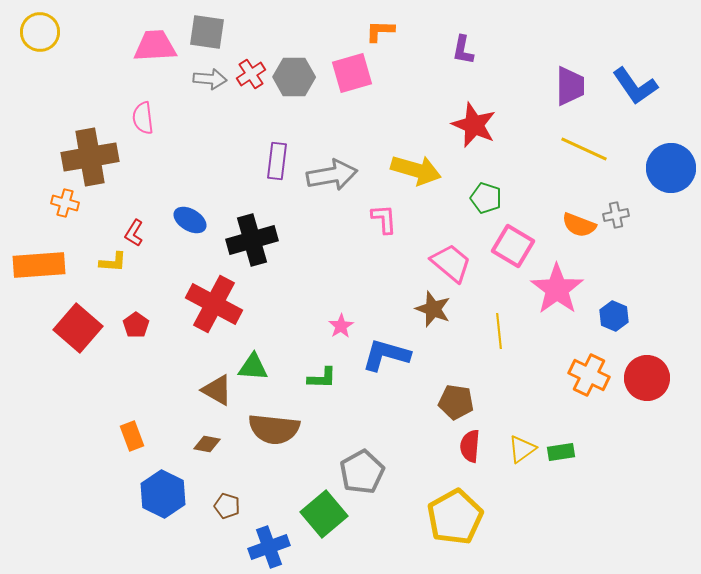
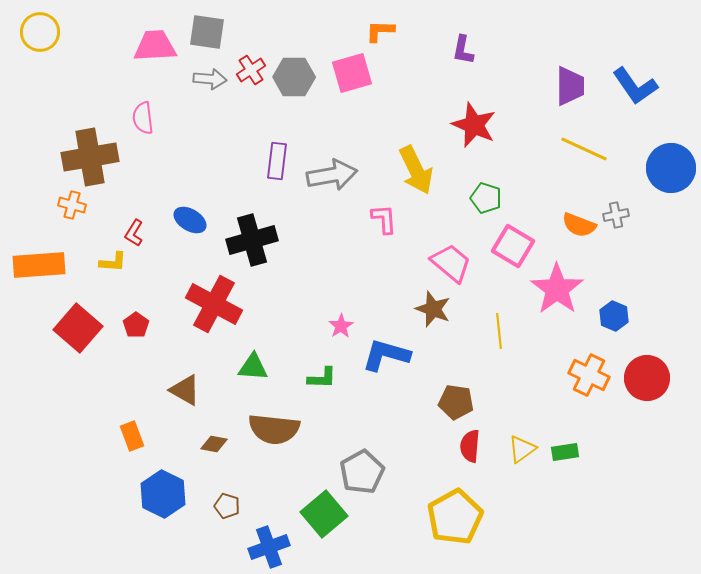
red cross at (251, 74): moved 4 px up
yellow arrow at (416, 170): rotated 48 degrees clockwise
orange cross at (65, 203): moved 7 px right, 2 px down
brown triangle at (217, 390): moved 32 px left
brown diamond at (207, 444): moved 7 px right
green rectangle at (561, 452): moved 4 px right
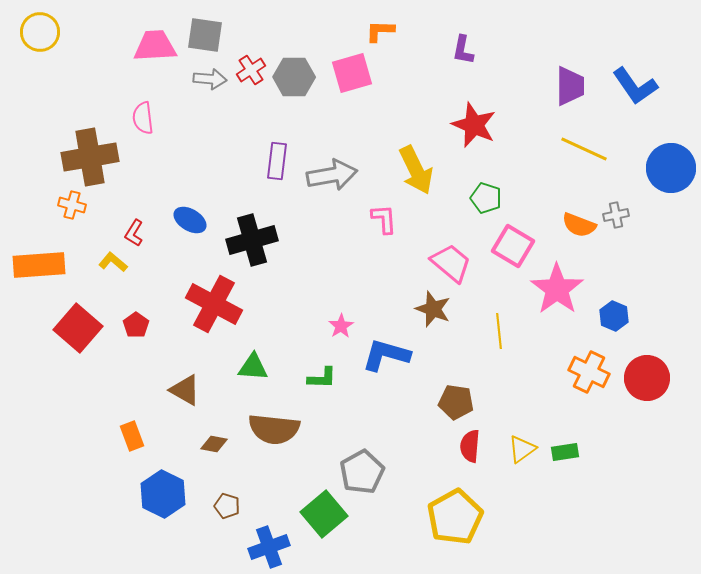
gray square at (207, 32): moved 2 px left, 3 px down
yellow L-shape at (113, 262): rotated 144 degrees counterclockwise
orange cross at (589, 375): moved 3 px up
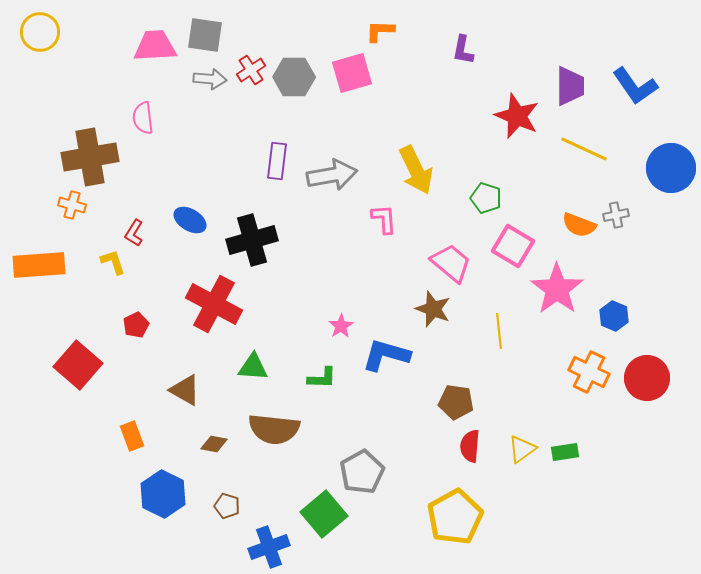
red star at (474, 125): moved 43 px right, 9 px up
yellow L-shape at (113, 262): rotated 32 degrees clockwise
red pentagon at (136, 325): rotated 10 degrees clockwise
red square at (78, 328): moved 37 px down
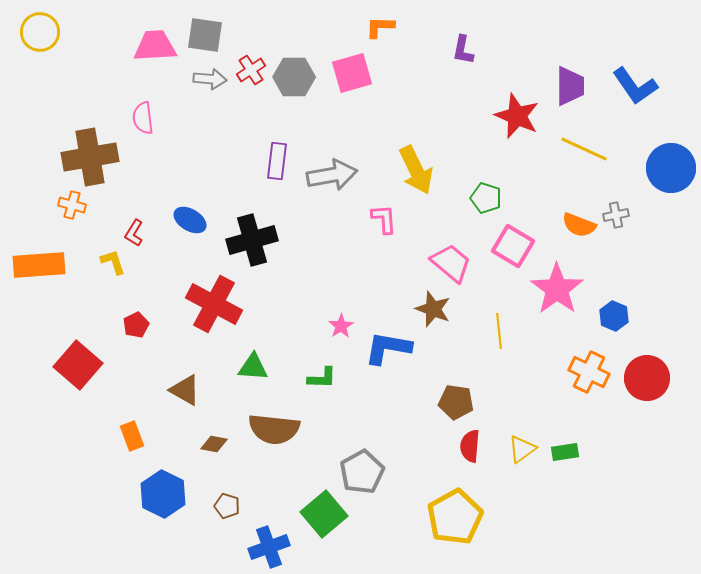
orange L-shape at (380, 31): moved 4 px up
blue L-shape at (386, 355): moved 2 px right, 7 px up; rotated 6 degrees counterclockwise
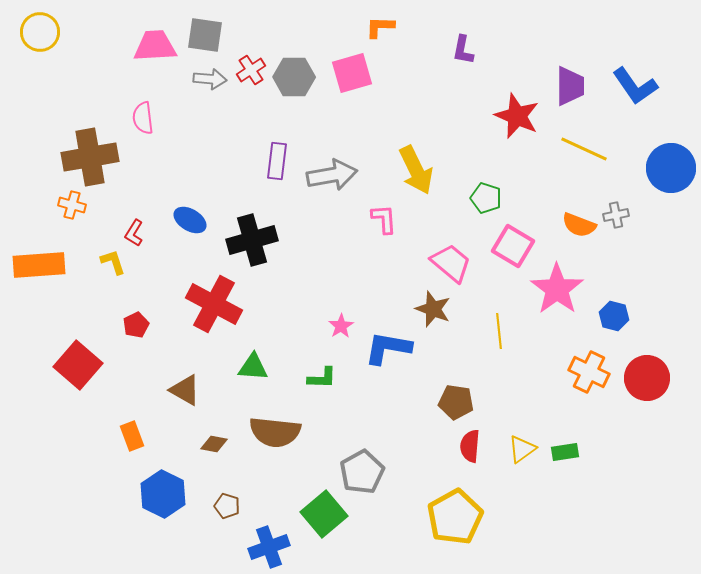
blue hexagon at (614, 316): rotated 8 degrees counterclockwise
brown semicircle at (274, 429): moved 1 px right, 3 px down
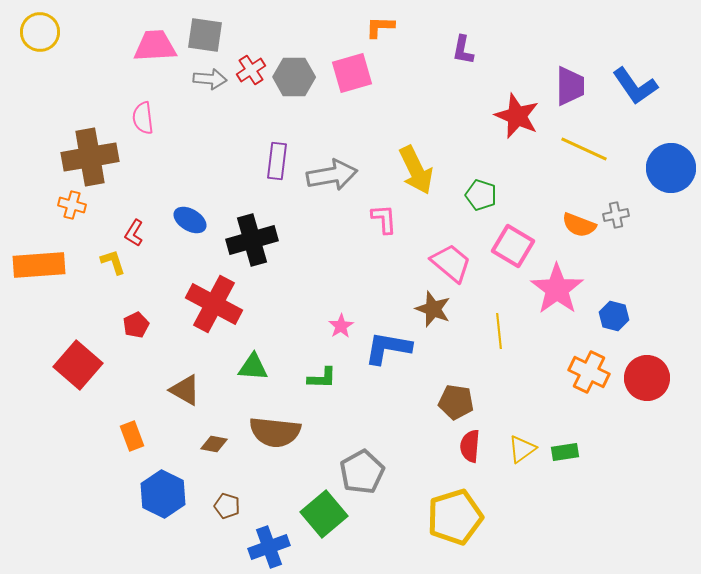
green pentagon at (486, 198): moved 5 px left, 3 px up
yellow pentagon at (455, 517): rotated 12 degrees clockwise
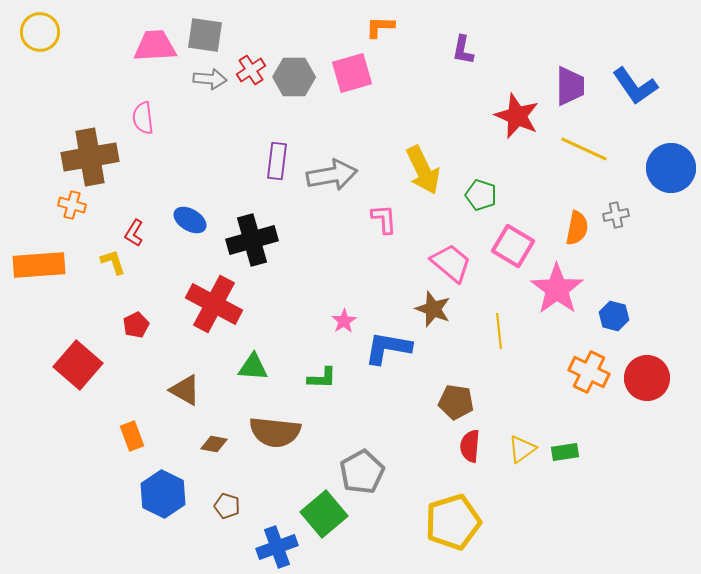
yellow arrow at (416, 170): moved 7 px right
orange semicircle at (579, 225): moved 2 px left, 3 px down; rotated 100 degrees counterclockwise
pink star at (341, 326): moved 3 px right, 5 px up
yellow pentagon at (455, 517): moved 2 px left, 5 px down
blue cross at (269, 547): moved 8 px right
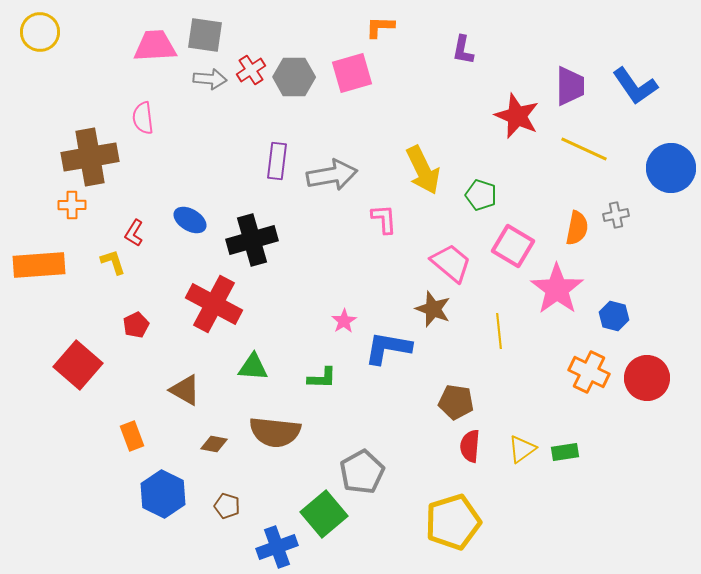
orange cross at (72, 205): rotated 16 degrees counterclockwise
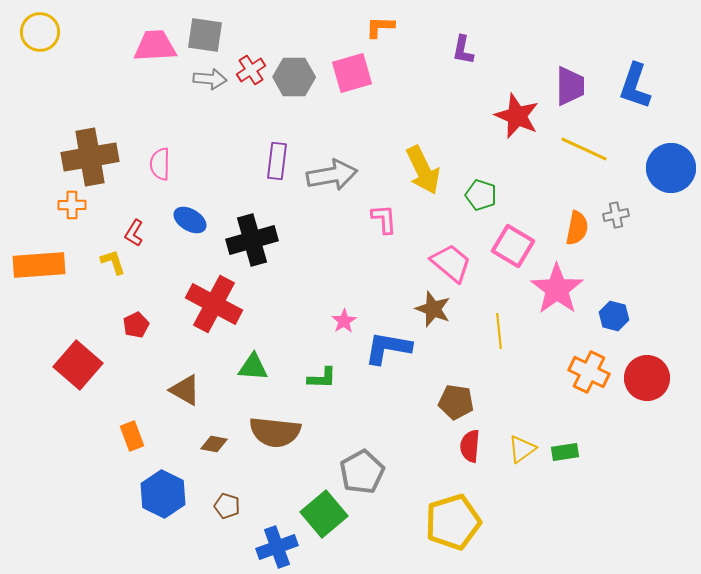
blue L-shape at (635, 86): rotated 54 degrees clockwise
pink semicircle at (143, 118): moved 17 px right, 46 px down; rotated 8 degrees clockwise
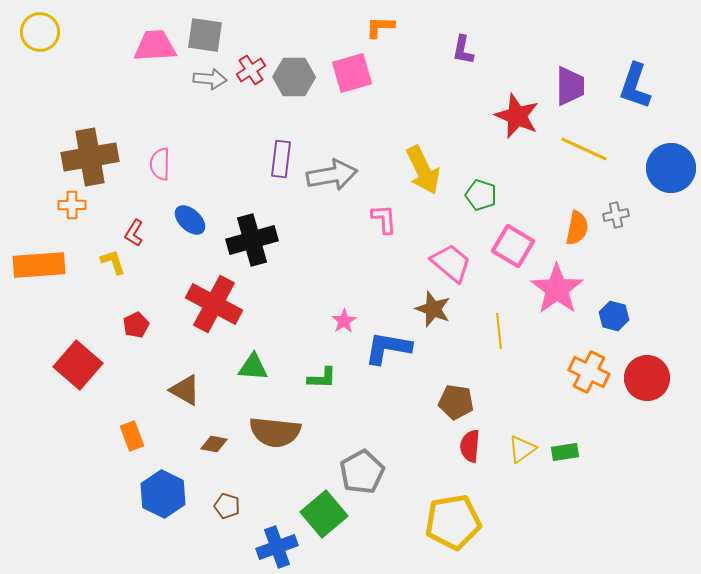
purple rectangle at (277, 161): moved 4 px right, 2 px up
blue ellipse at (190, 220): rotated 12 degrees clockwise
yellow pentagon at (453, 522): rotated 8 degrees clockwise
